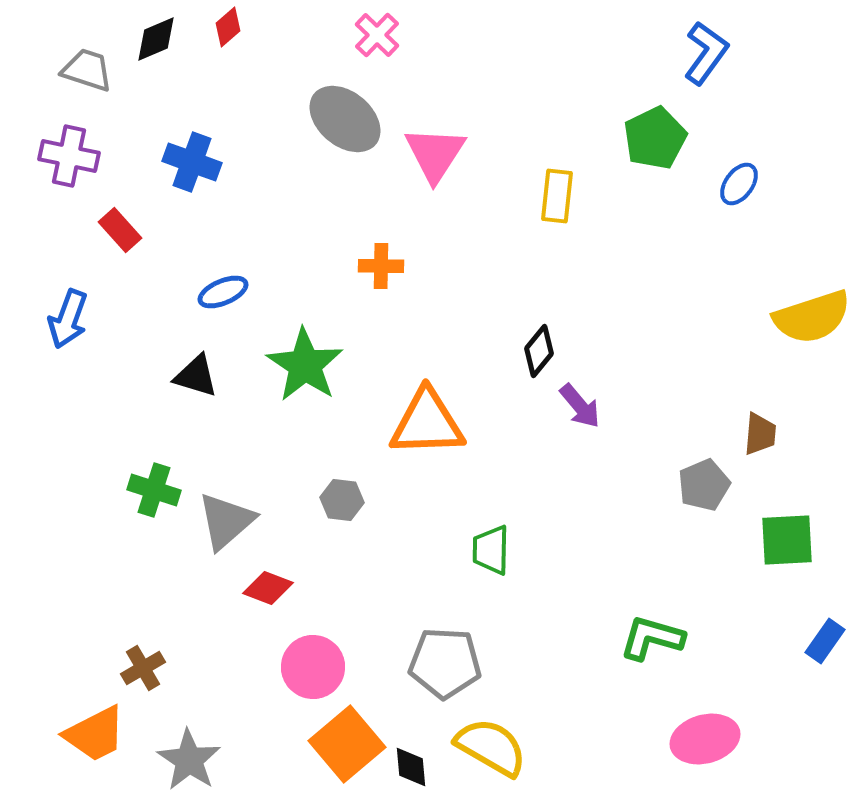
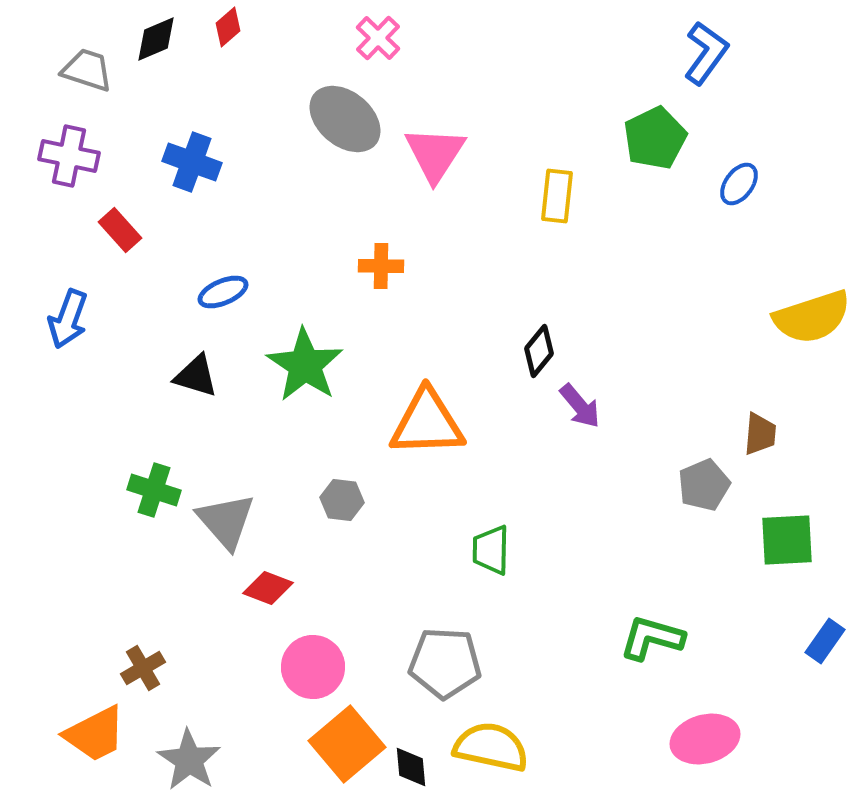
pink cross at (377, 35): moved 1 px right, 3 px down
gray triangle at (226, 521): rotated 30 degrees counterclockwise
yellow semicircle at (491, 747): rotated 18 degrees counterclockwise
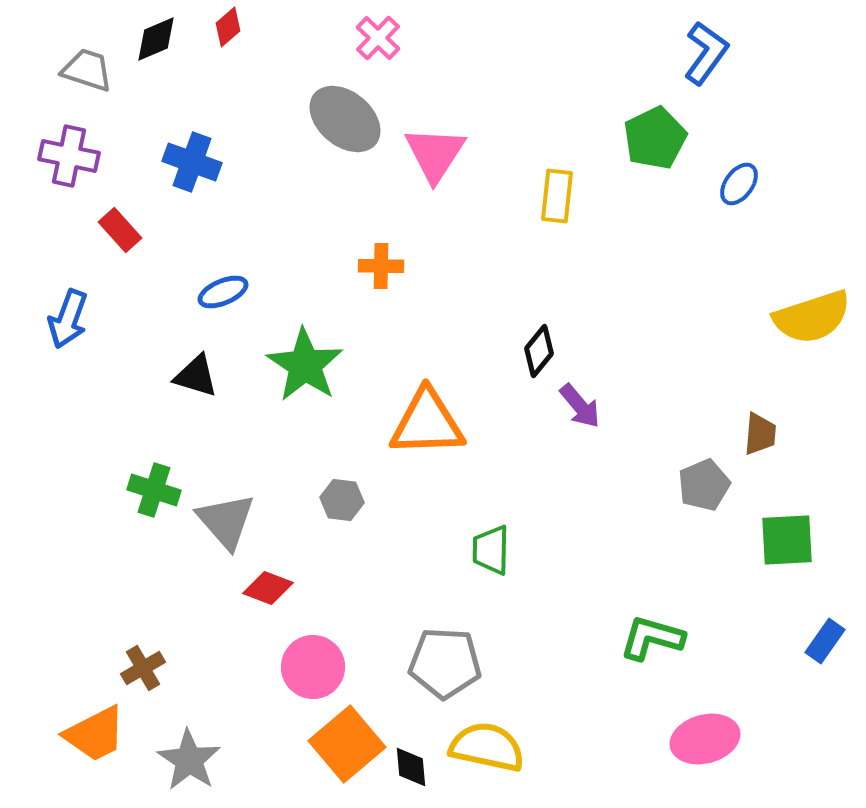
yellow semicircle at (491, 747): moved 4 px left
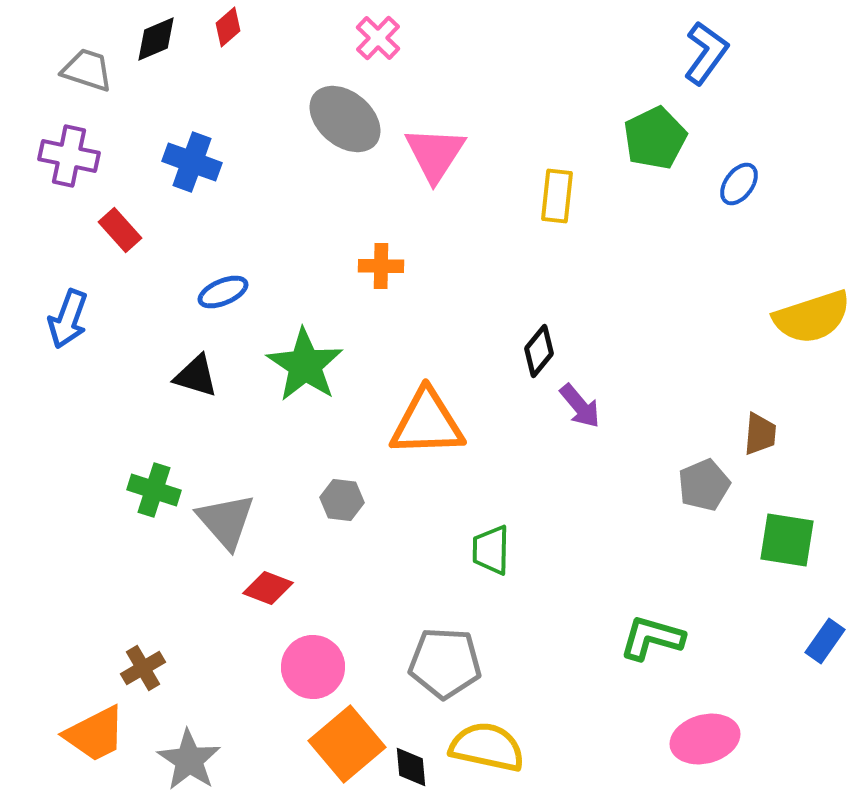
green square at (787, 540): rotated 12 degrees clockwise
